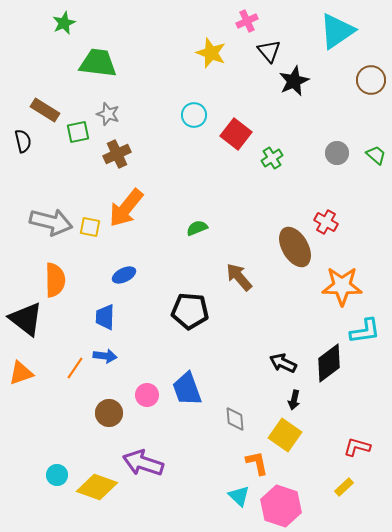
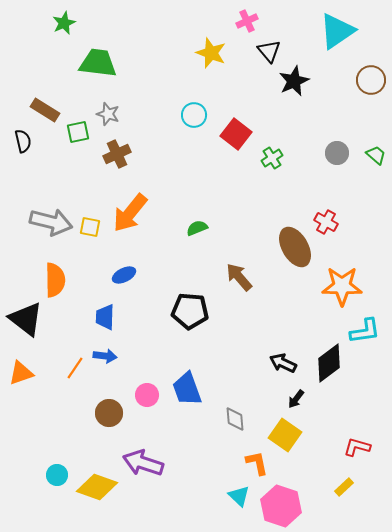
orange arrow at (126, 208): moved 4 px right, 5 px down
black arrow at (294, 400): moved 2 px right, 1 px up; rotated 24 degrees clockwise
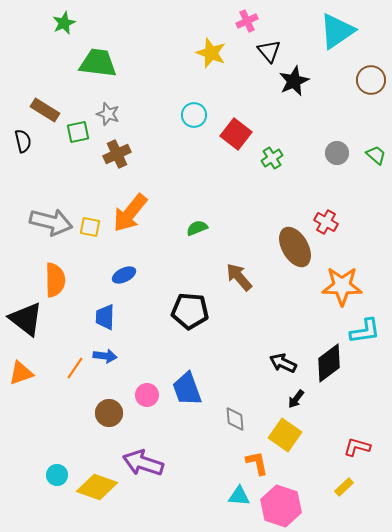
cyan triangle at (239, 496): rotated 40 degrees counterclockwise
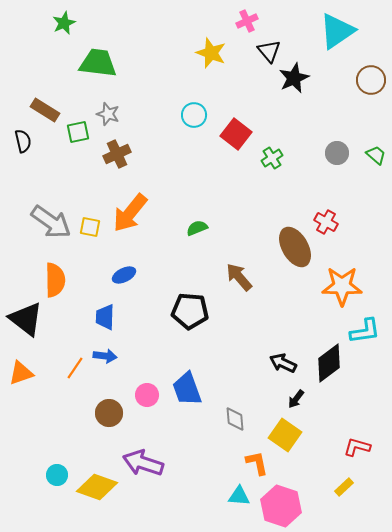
black star at (294, 81): moved 3 px up
gray arrow at (51, 222): rotated 21 degrees clockwise
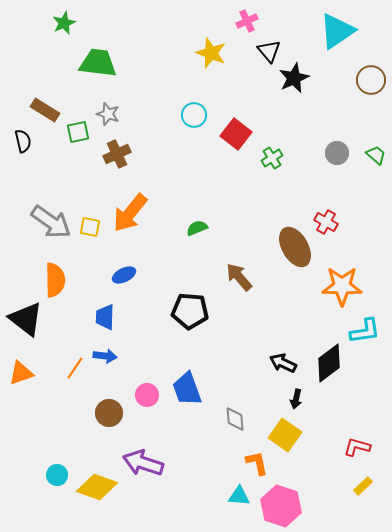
black arrow at (296, 399): rotated 24 degrees counterclockwise
yellow rectangle at (344, 487): moved 19 px right, 1 px up
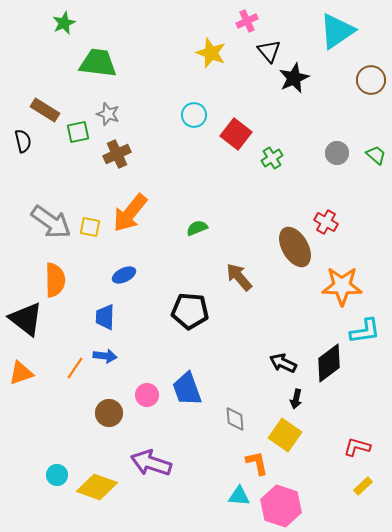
purple arrow at (143, 463): moved 8 px right
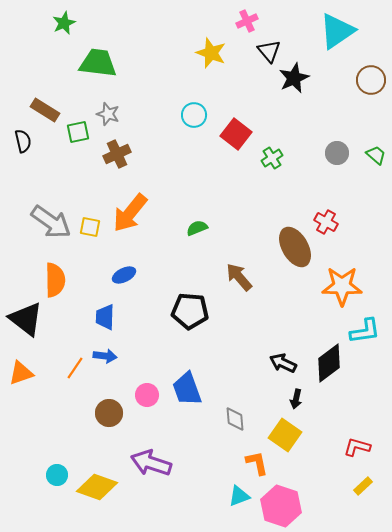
cyan triangle at (239, 496): rotated 25 degrees counterclockwise
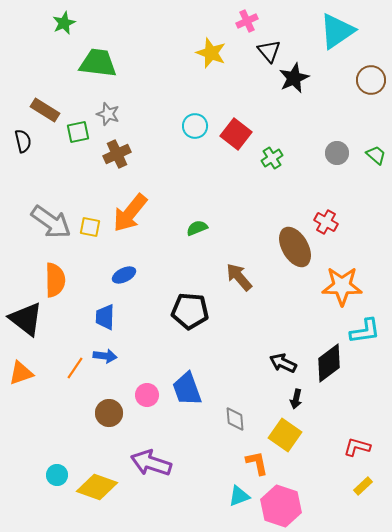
cyan circle at (194, 115): moved 1 px right, 11 px down
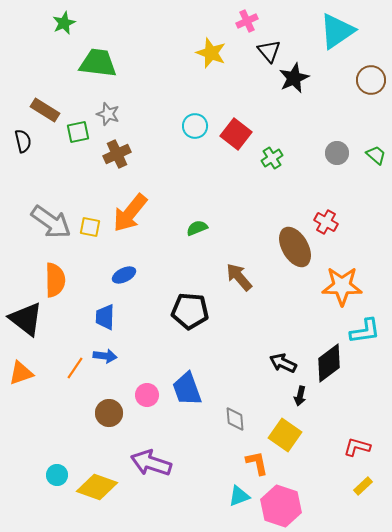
black arrow at (296, 399): moved 4 px right, 3 px up
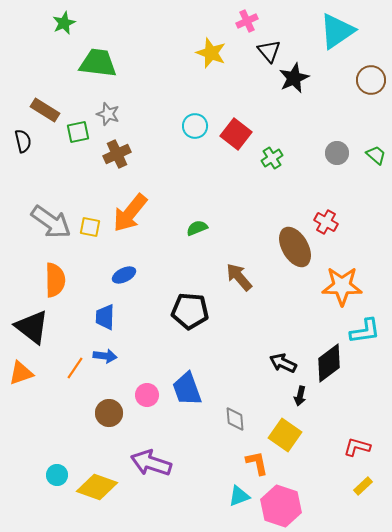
black triangle at (26, 319): moved 6 px right, 8 px down
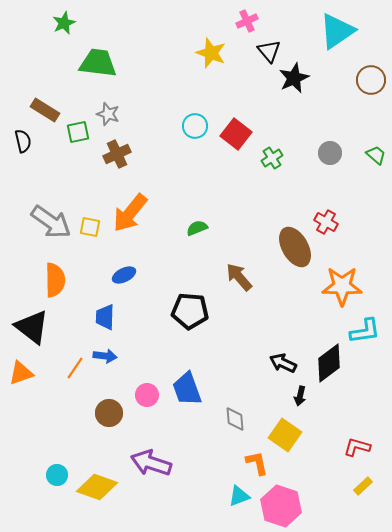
gray circle at (337, 153): moved 7 px left
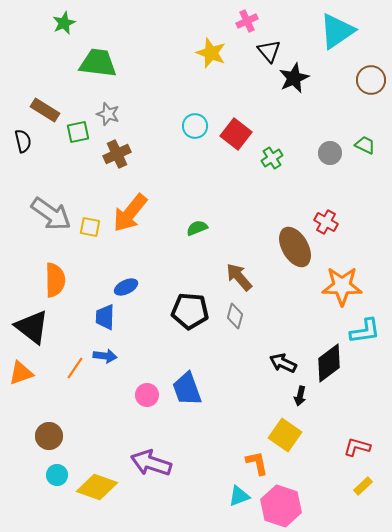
green trapezoid at (376, 155): moved 11 px left, 10 px up; rotated 15 degrees counterclockwise
gray arrow at (51, 222): moved 8 px up
blue ellipse at (124, 275): moved 2 px right, 12 px down
brown circle at (109, 413): moved 60 px left, 23 px down
gray diamond at (235, 419): moved 103 px up; rotated 20 degrees clockwise
